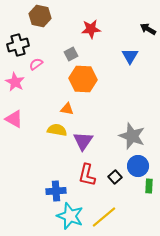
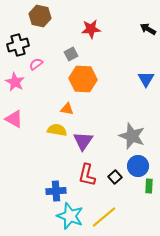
blue triangle: moved 16 px right, 23 px down
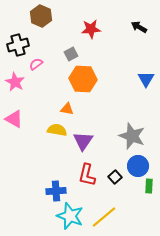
brown hexagon: moved 1 px right; rotated 10 degrees clockwise
black arrow: moved 9 px left, 2 px up
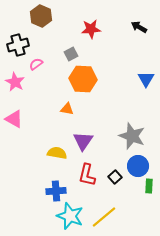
yellow semicircle: moved 23 px down
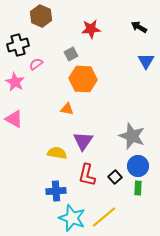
blue triangle: moved 18 px up
green rectangle: moved 11 px left, 2 px down
cyan star: moved 2 px right, 2 px down
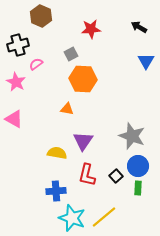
pink star: moved 1 px right
black square: moved 1 px right, 1 px up
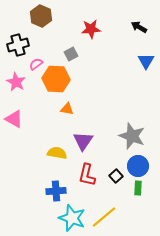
orange hexagon: moved 27 px left
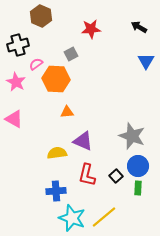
orange triangle: moved 3 px down; rotated 16 degrees counterclockwise
purple triangle: rotated 40 degrees counterclockwise
yellow semicircle: rotated 18 degrees counterclockwise
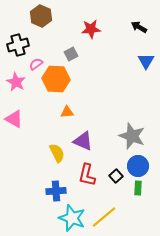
yellow semicircle: rotated 72 degrees clockwise
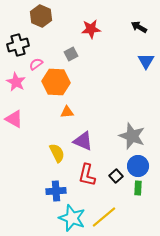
orange hexagon: moved 3 px down
